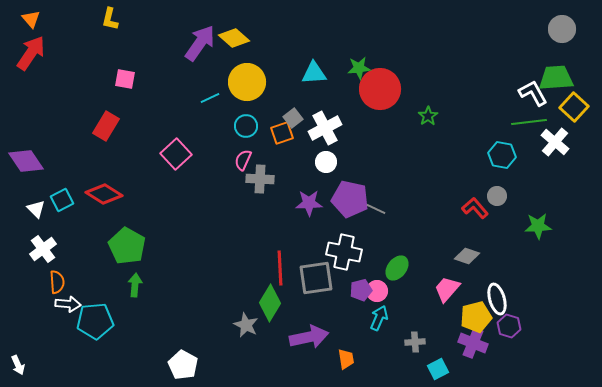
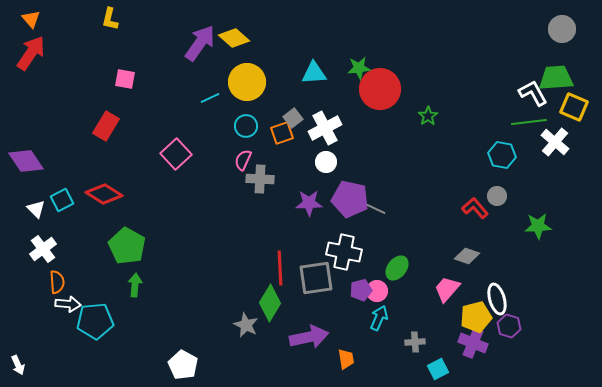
yellow square at (574, 107): rotated 20 degrees counterclockwise
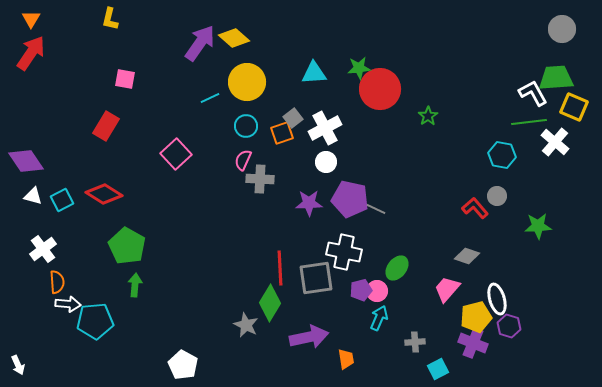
orange triangle at (31, 19): rotated 12 degrees clockwise
white triangle at (36, 209): moved 3 px left, 13 px up; rotated 30 degrees counterclockwise
